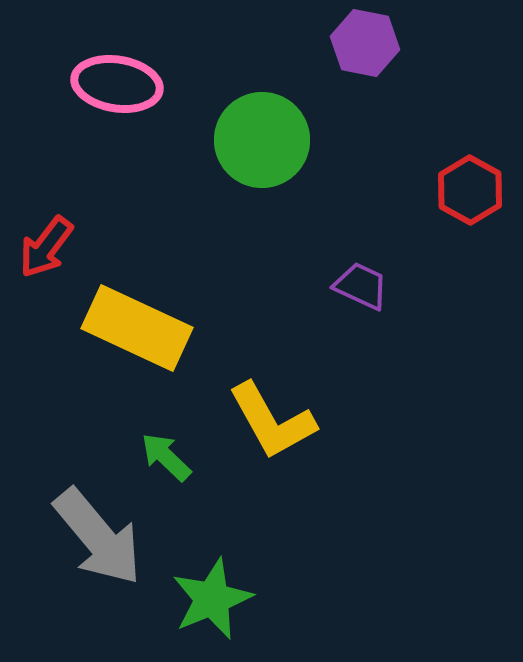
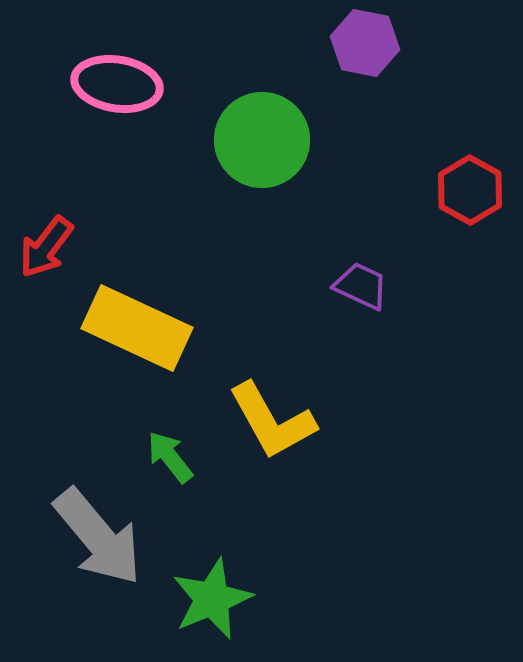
green arrow: moved 4 px right; rotated 8 degrees clockwise
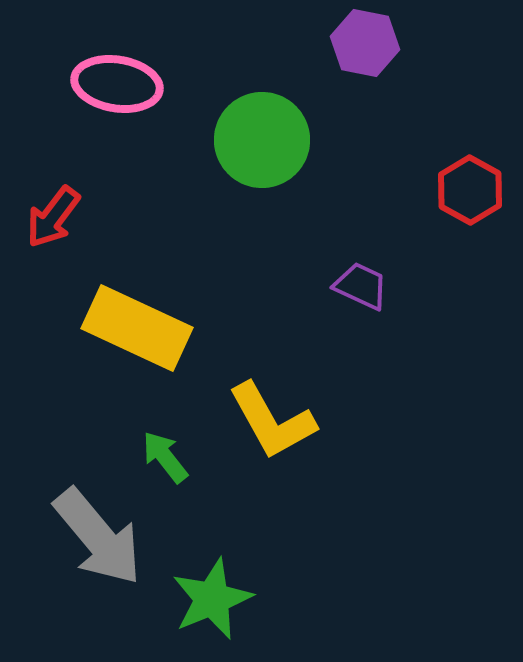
red arrow: moved 7 px right, 30 px up
green arrow: moved 5 px left
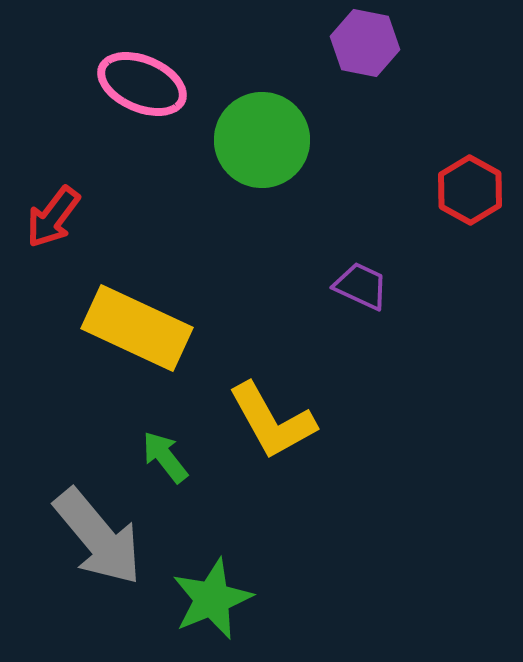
pink ellipse: moved 25 px right; rotated 14 degrees clockwise
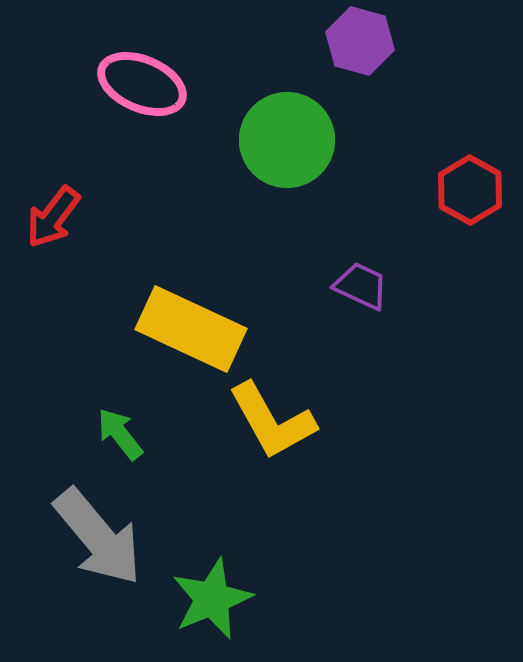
purple hexagon: moved 5 px left, 2 px up; rotated 4 degrees clockwise
green circle: moved 25 px right
yellow rectangle: moved 54 px right, 1 px down
green arrow: moved 45 px left, 23 px up
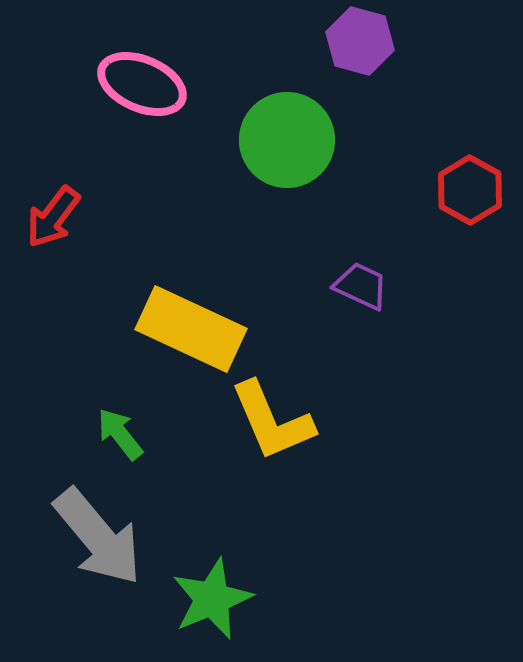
yellow L-shape: rotated 6 degrees clockwise
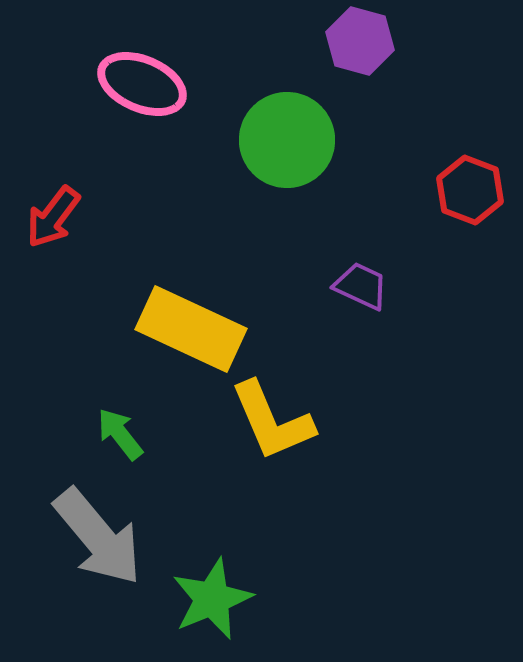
red hexagon: rotated 8 degrees counterclockwise
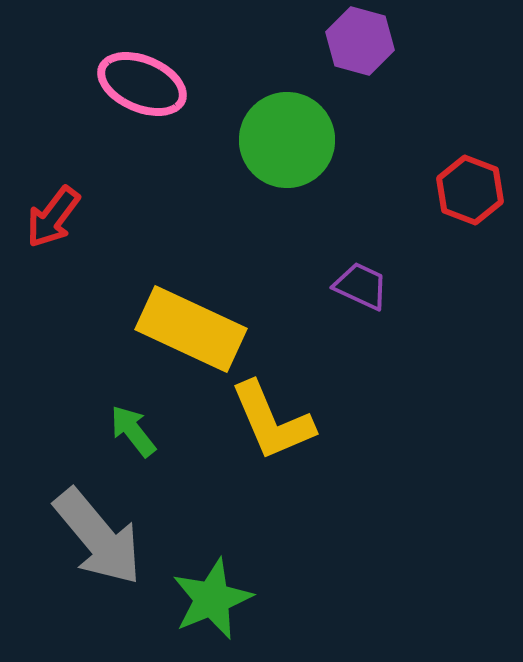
green arrow: moved 13 px right, 3 px up
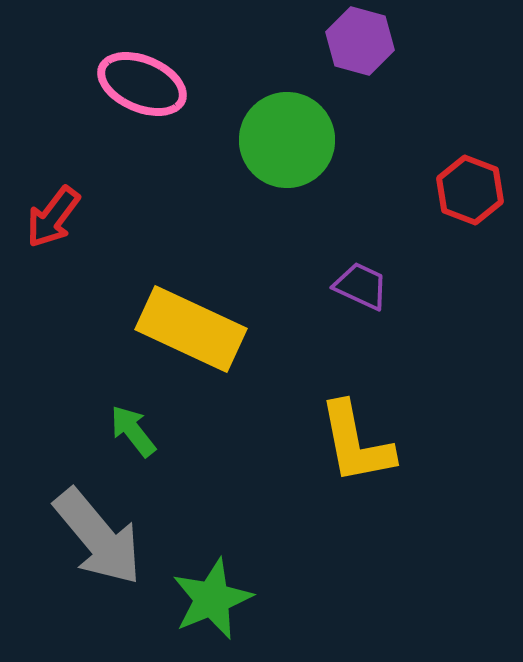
yellow L-shape: moved 84 px right, 22 px down; rotated 12 degrees clockwise
